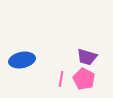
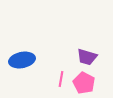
pink pentagon: moved 4 px down
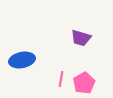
purple trapezoid: moved 6 px left, 19 px up
pink pentagon: rotated 15 degrees clockwise
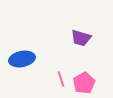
blue ellipse: moved 1 px up
pink line: rotated 28 degrees counterclockwise
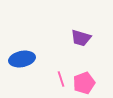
pink pentagon: rotated 10 degrees clockwise
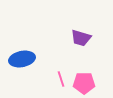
pink pentagon: rotated 20 degrees clockwise
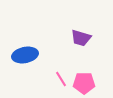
blue ellipse: moved 3 px right, 4 px up
pink line: rotated 14 degrees counterclockwise
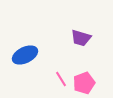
blue ellipse: rotated 15 degrees counterclockwise
pink pentagon: rotated 20 degrees counterclockwise
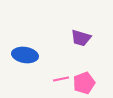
blue ellipse: rotated 35 degrees clockwise
pink line: rotated 70 degrees counterclockwise
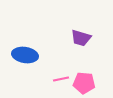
pink pentagon: rotated 25 degrees clockwise
